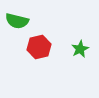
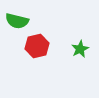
red hexagon: moved 2 px left, 1 px up
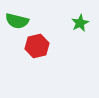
green star: moved 26 px up
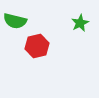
green semicircle: moved 2 px left
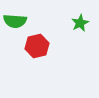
green semicircle: rotated 10 degrees counterclockwise
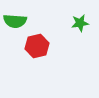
green star: rotated 18 degrees clockwise
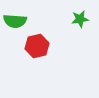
green star: moved 4 px up
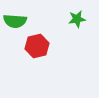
green star: moved 3 px left
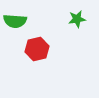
red hexagon: moved 3 px down
